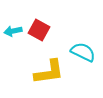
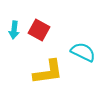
cyan arrow: moved 1 px right, 1 px up; rotated 72 degrees counterclockwise
yellow L-shape: moved 1 px left
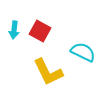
red square: moved 1 px right, 1 px down
yellow L-shape: rotated 72 degrees clockwise
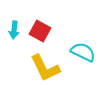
yellow L-shape: moved 3 px left, 4 px up
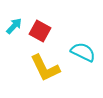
cyan arrow: moved 4 px up; rotated 144 degrees counterclockwise
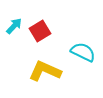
red square: rotated 30 degrees clockwise
yellow L-shape: moved 3 px down; rotated 140 degrees clockwise
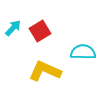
cyan arrow: moved 1 px left, 2 px down
cyan semicircle: rotated 25 degrees counterclockwise
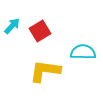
cyan arrow: moved 1 px left, 2 px up
yellow L-shape: rotated 16 degrees counterclockwise
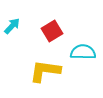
red square: moved 12 px right
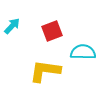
red square: rotated 10 degrees clockwise
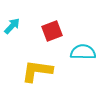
yellow L-shape: moved 8 px left
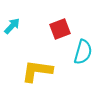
red square: moved 8 px right, 2 px up
cyan semicircle: rotated 105 degrees clockwise
